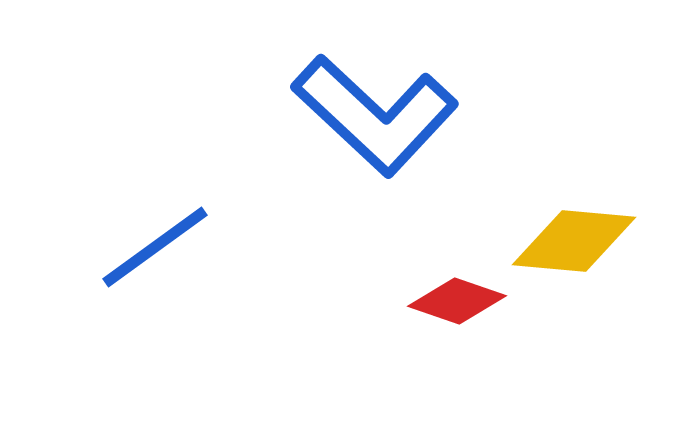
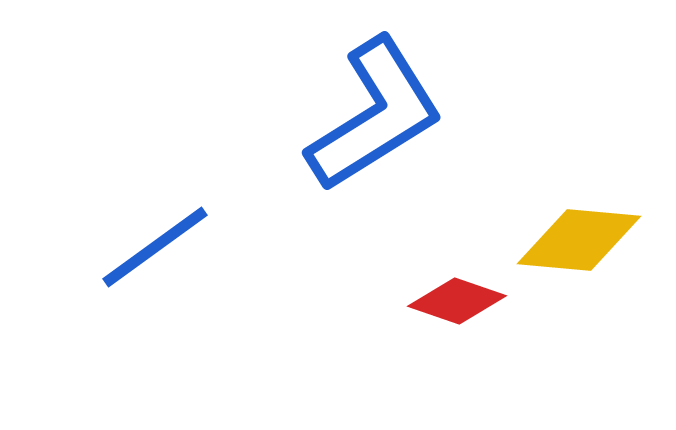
blue L-shape: rotated 75 degrees counterclockwise
yellow diamond: moved 5 px right, 1 px up
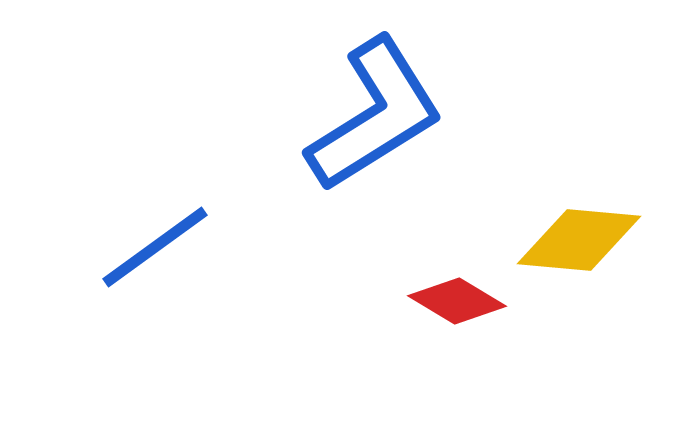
red diamond: rotated 12 degrees clockwise
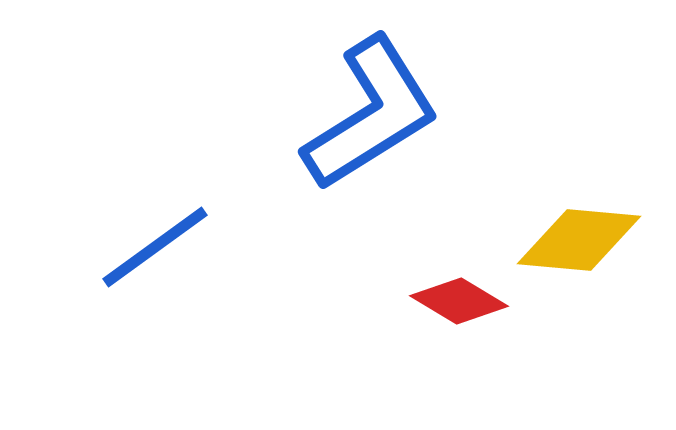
blue L-shape: moved 4 px left, 1 px up
red diamond: moved 2 px right
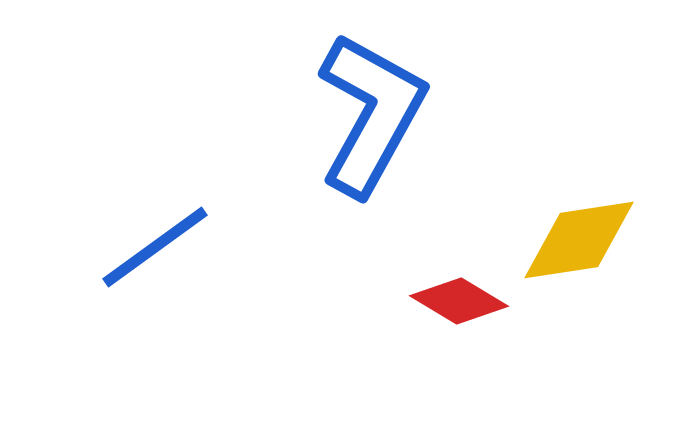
blue L-shape: rotated 29 degrees counterclockwise
yellow diamond: rotated 14 degrees counterclockwise
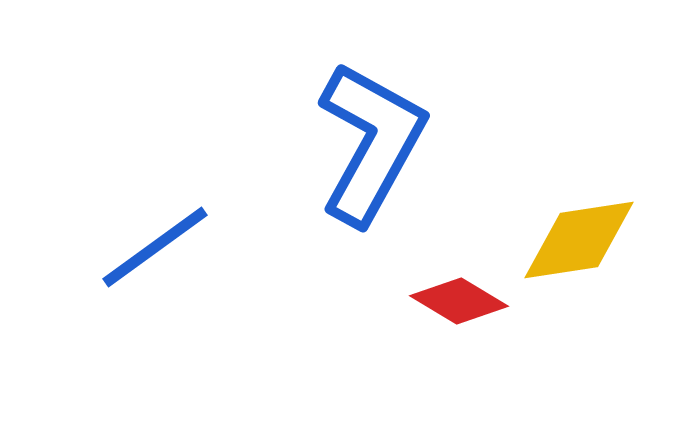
blue L-shape: moved 29 px down
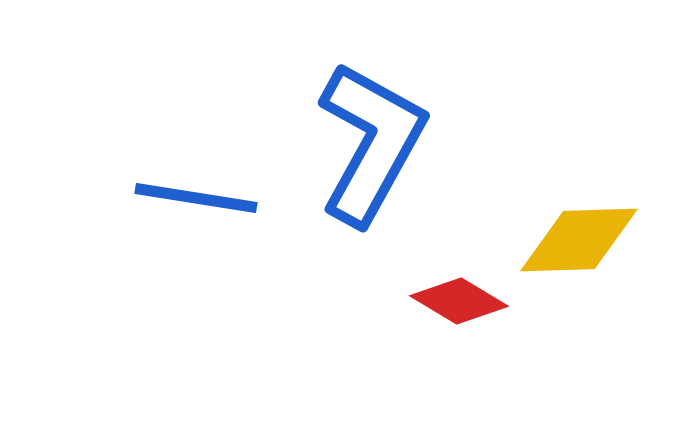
yellow diamond: rotated 7 degrees clockwise
blue line: moved 41 px right, 49 px up; rotated 45 degrees clockwise
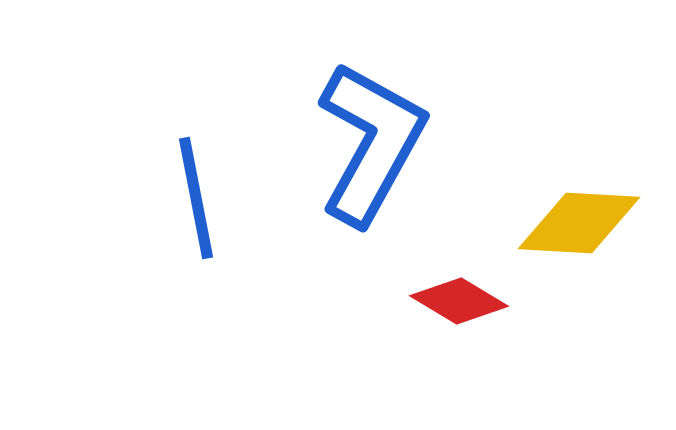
blue line: rotated 70 degrees clockwise
yellow diamond: moved 17 px up; rotated 5 degrees clockwise
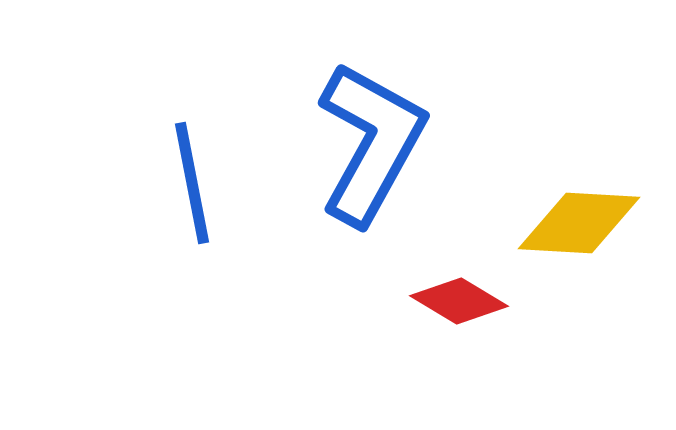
blue line: moved 4 px left, 15 px up
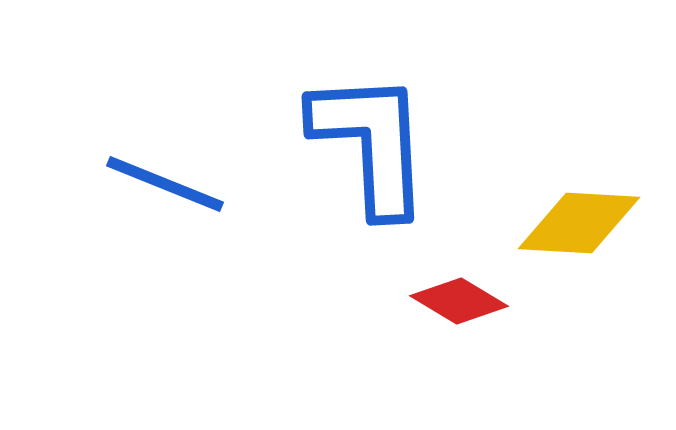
blue L-shape: rotated 32 degrees counterclockwise
blue line: moved 27 px left, 1 px down; rotated 57 degrees counterclockwise
